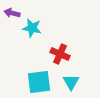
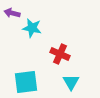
cyan square: moved 13 px left
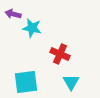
purple arrow: moved 1 px right, 1 px down
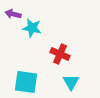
cyan square: rotated 15 degrees clockwise
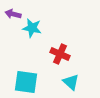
cyan triangle: rotated 18 degrees counterclockwise
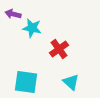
red cross: moved 1 px left, 5 px up; rotated 30 degrees clockwise
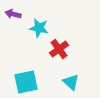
cyan star: moved 7 px right
cyan square: rotated 20 degrees counterclockwise
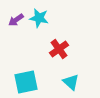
purple arrow: moved 3 px right, 6 px down; rotated 49 degrees counterclockwise
cyan star: moved 10 px up
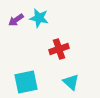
red cross: rotated 18 degrees clockwise
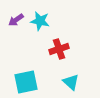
cyan star: moved 1 px right, 3 px down
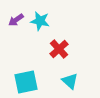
red cross: rotated 24 degrees counterclockwise
cyan triangle: moved 1 px left, 1 px up
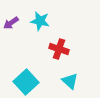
purple arrow: moved 5 px left, 3 px down
red cross: rotated 30 degrees counterclockwise
cyan square: rotated 30 degrees counterclockwise
